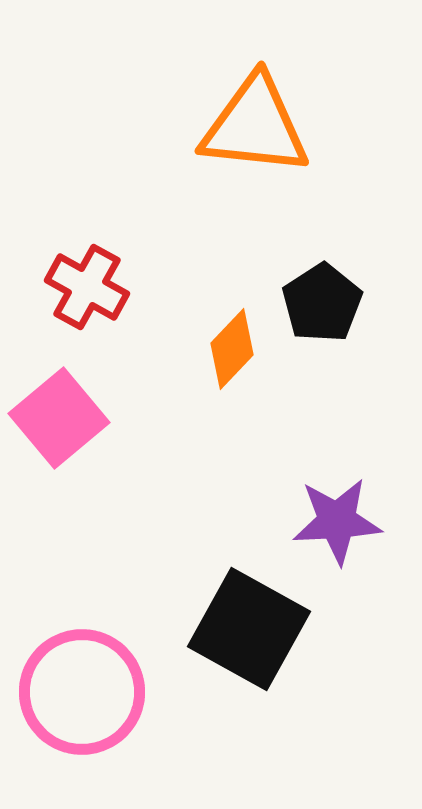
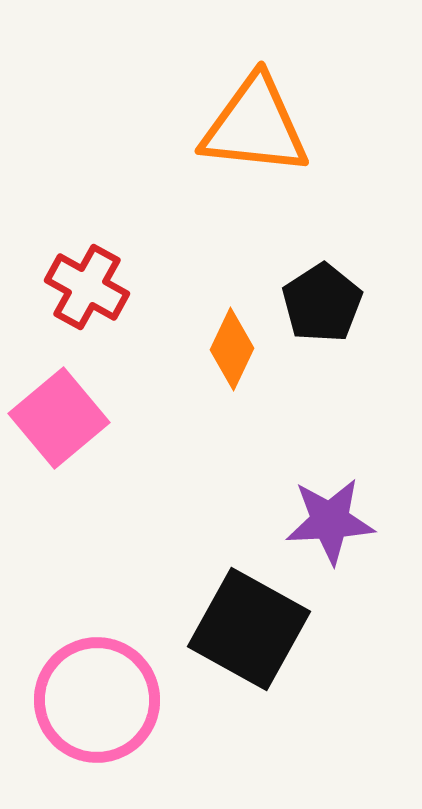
orange diamond: rotated 18 degrees counterclockwise
purple star: moved 7 px left
pink circle: moved 15 px right, 8 px down
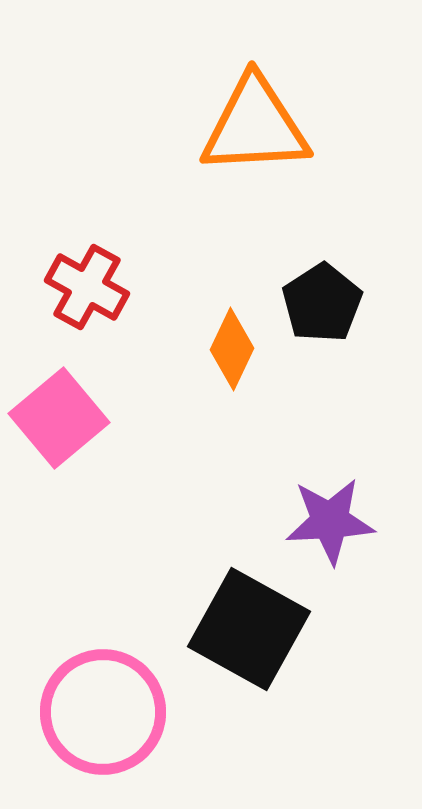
orange triangle: rotated 9 degrees counterclockwise
pink circle: moved 6 px right, 12 px down
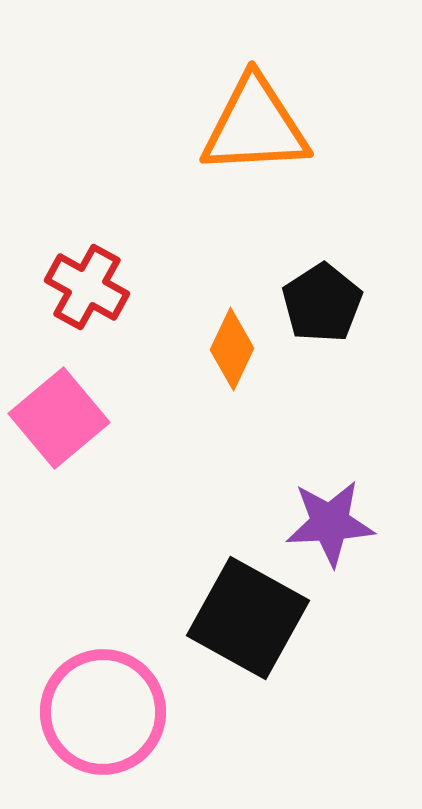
purple star: moved 2 px down
black square: moved 1 px left, 11 px up
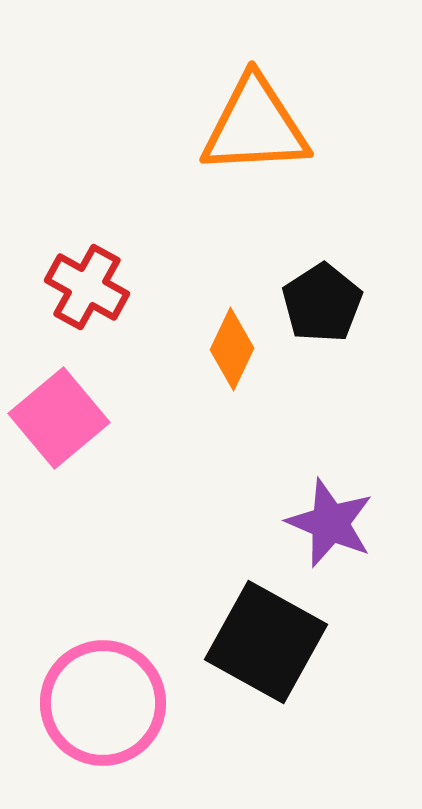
purple star: rotated 26 degrees clockwise
black square: moved 18 px right, 24 px down
pink circle: moved 9 px up
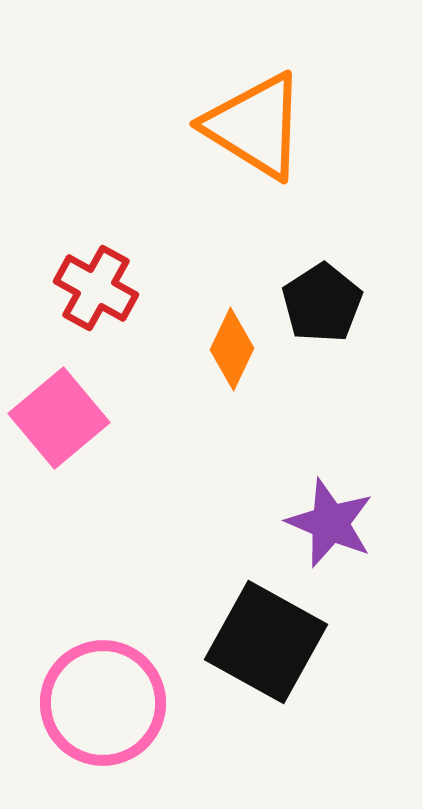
orange triangle: rotated 35 degrees clockwise
red cross: moved 9 px right, 1 px down
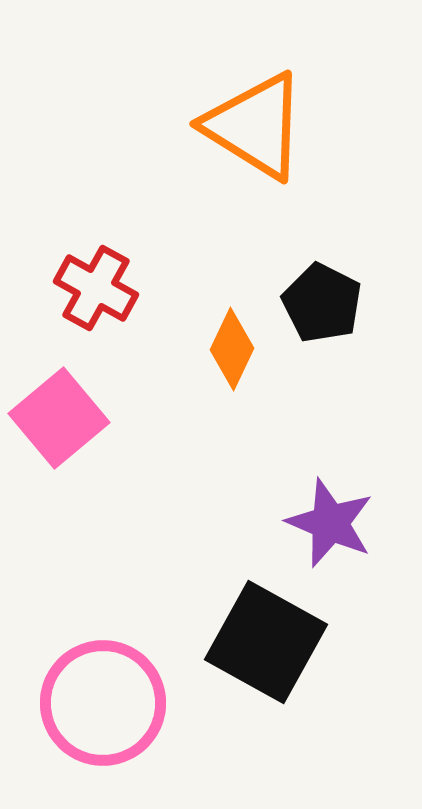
black pentagon: rotated 12 degrees counterclockwise
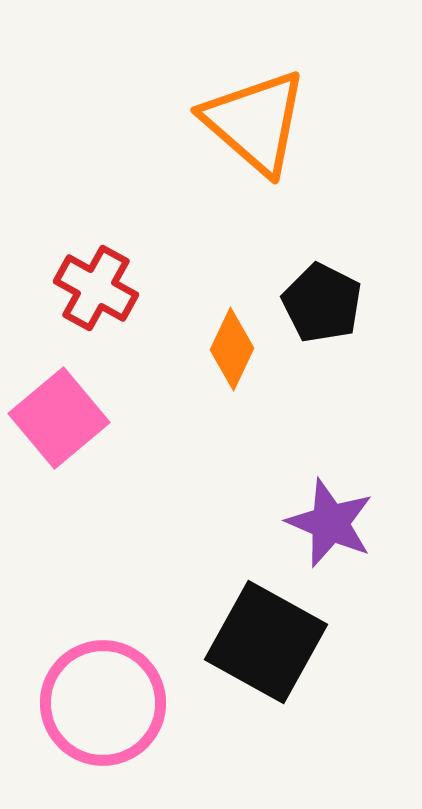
orange triangle: moved 4 px up; rotated 9 degrees clockwise
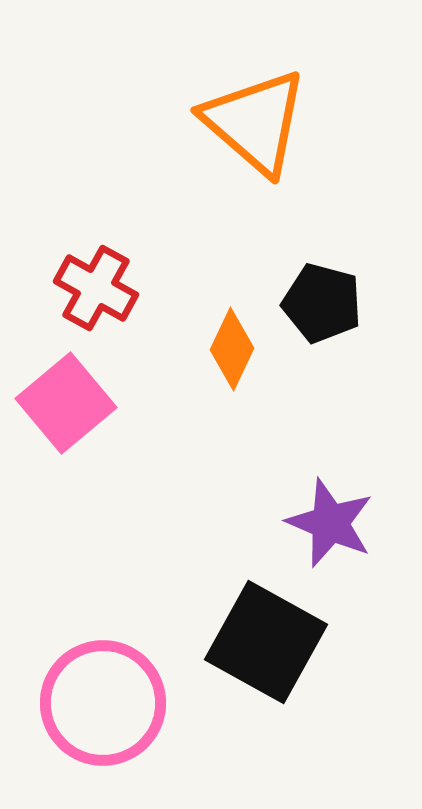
black pentagon: rotated 12 degrees counterclockwise
pink square: moved 7 px right, 15 px up
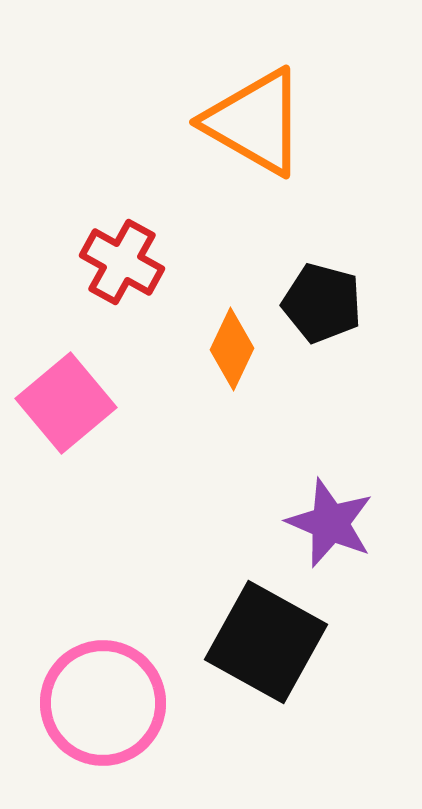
orange triangle: rotated 11 degrees counterclockwise
red cross: moved 26 px right, 26 px up
